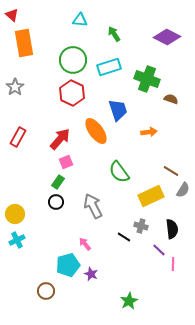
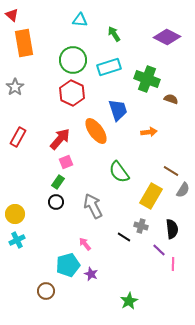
yellow rectangle: rotated 35 degrees counterclockwise
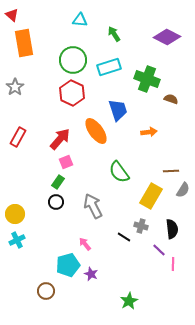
brown line: rotated 35 degrees counterclockwise
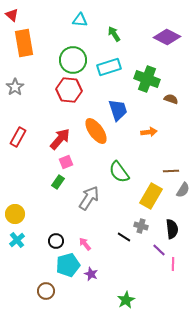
red hexagon: moved 3 px left, 3 px up; rotated 20 degrees counterclockwise
black circle: moved 39 px down
gray arrow: moved 4 px left, 8 px up; rotated 60 degrees clockwise
cyan cross: rotated 14 degrees counterclockwise
green star: moved 3 px left, 1 px up
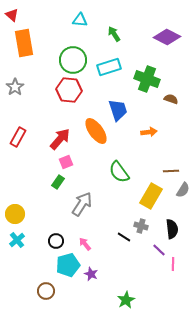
gray arrow: moved 7 px left, 6 px down
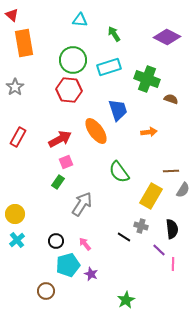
red arrow: rotated 20 degrees clockwise
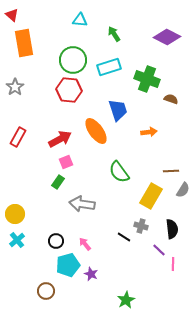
gray arrow: rotated 115 degrees counterclockwise
